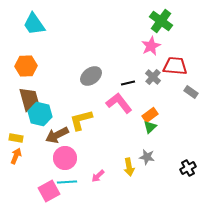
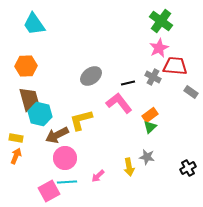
pink star: moved 8 px right, 2 px down
gray cross: rotated 14 degrees counterclockwise
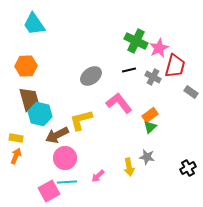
green cross: moved 25 px left, 20 px down; rotated 10 degrees counterclockwise
red trapezoid: rotated 100 degrees clockwise
black line: moved 1 px right, 13 px up
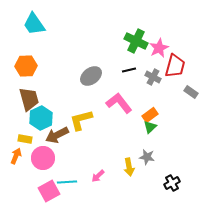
cyan hexagon: moved 1 px right, 4 px down; rotated 20 degrees clockwise
yellow rectangle: moved 9 px right, 1 px down
pink circle: moved 22 px left
black cross: moved 16 px left, 15 px down
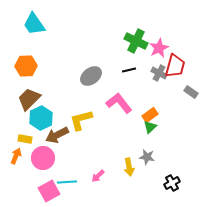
gray cross: moved 6 px right, 4 px up
brown trapezoid: rotated 120 degrees counterclockwise
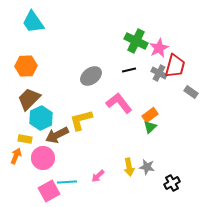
cyan trapezoid: moved 1 px left, 2 px up
gray star: moved 10 px down
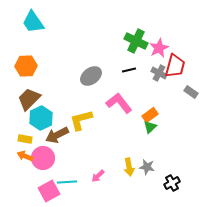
orange arrow: moved 9 px right; rotated 91 degrees counterclockwise
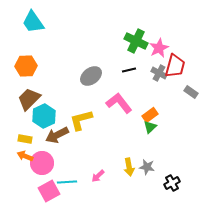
cyan hexagon: moved 3 px right, 2 px up
pink circle: moved 1 px left, 5 px down
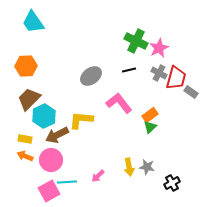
red trapezoid: moved 1 px right, 12 px down
yellow L-shape: rotated 20 degrees clockwise
pink circle: moved 9 px right, 3 px up
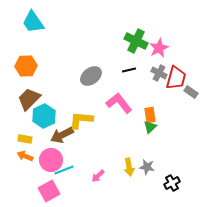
orange rectangle: rotated 63 degrees counterclockwise
brown arrow: moved 5 px right
cyan line: moved 3 px left, 12 px up; rotated 18 degrees counterclockwise
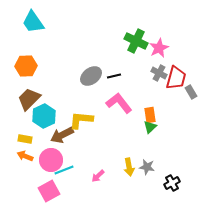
black line: moved 15 px left, 6 px down
gray rectangle: rotated 24 degrees clockwise
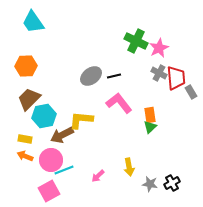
red trapezoid: rotated 20 degrees counterclockwise
cyan hexagon: rotated 15 degrees clockwise
gray star: moved 3 px right, 17 px down
